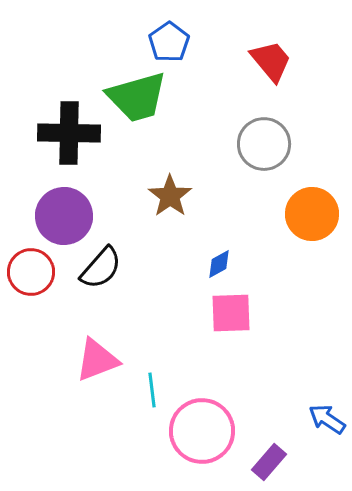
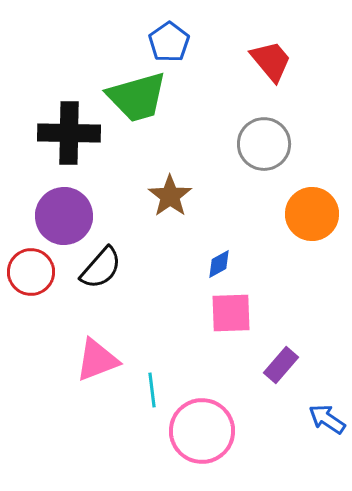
purple rectangle: moved 12 px right, 97 px up
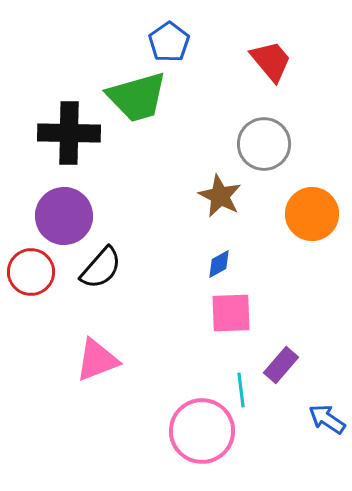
brown star: moved 50 px right; rotated 9 degrees counterclockwise
cyan line: moved 89 px right
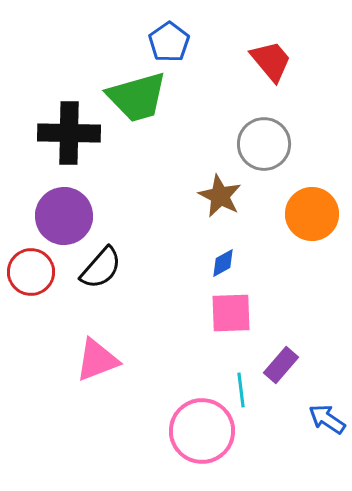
blue diamond: moved 4 px right, 1 px up
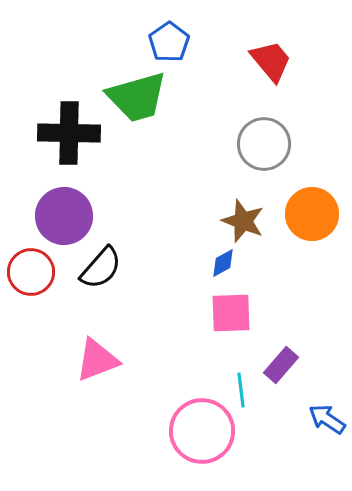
brown star: moved 23 px right, 25 px down; rotated 6 degrees counterclockwise
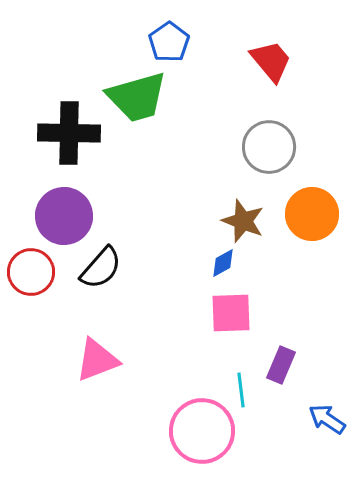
gray circle: moved 5 px right, 3 px down
purple rectangle: rotated 18 degrees counterclockwise
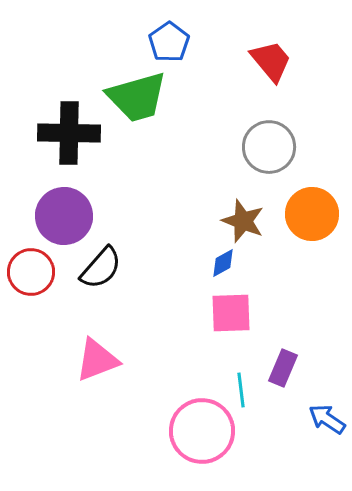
purple rectangle: moved 2 px right, 3 px down
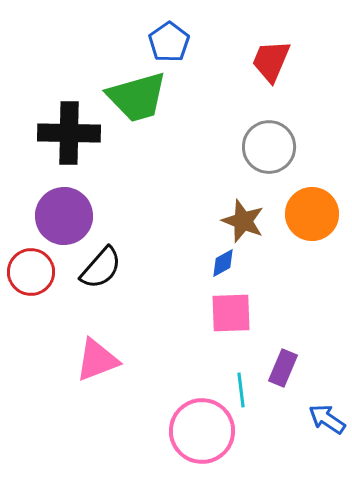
red trapezoid: rotated 117 degrees counterclockwise
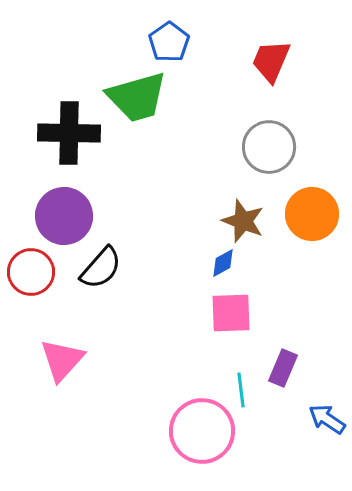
pink triangle: moved 35 px left; rotated 27 degrees counterclockwise
